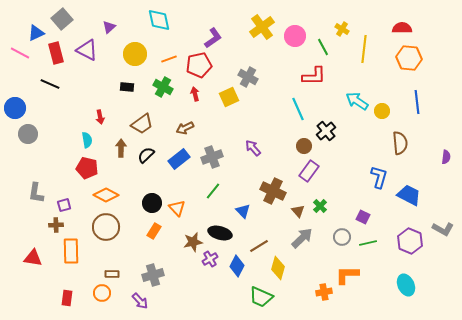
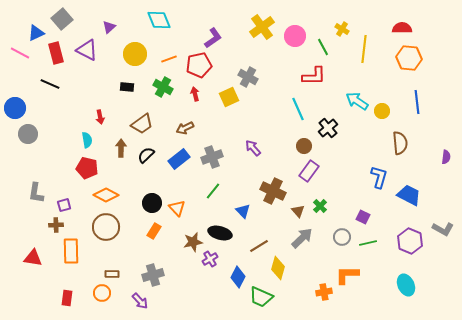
cyan diamond at (159, 20): rotated 10 degrees counterclockwise
black cross at (326, 131): moved 2 px right, 3 px up
blue diamond at (237, 266): moved 1 px right, 11 px down
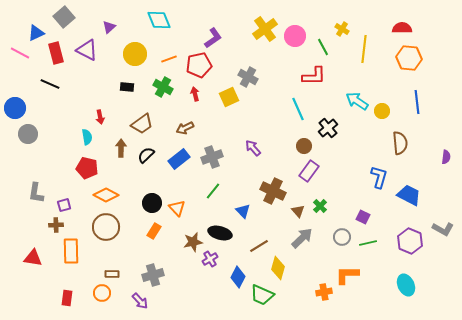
gray square at (62, 19): moved 2 px right, 2 px up
yellow cross at (262, 27): moved 3 px right, 2 px down
cyan semicircle at (87, 140): moved 3 px up
green trapezoid at (261, 297): moved 1 px right, 2 px up
